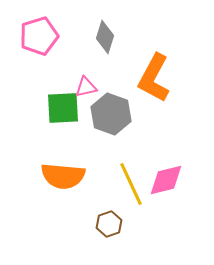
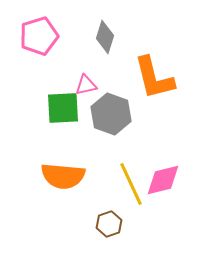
orange L-shape: rotated 42 degrees counterclockwise
pink triangle: moved 2 px up
pink diamond: moved 3 px left
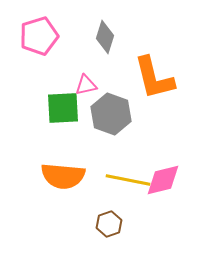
yellow line: moved 3 px left, 4 px up; rotated 54 degrees counterclockwise
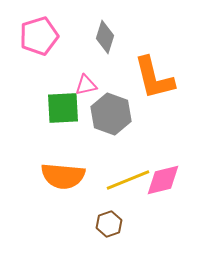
yellow line: rotated 33 degrees counterclockwise
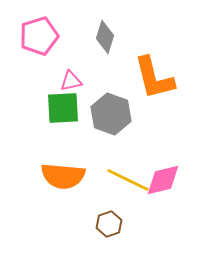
pink triangle: moved 15 px left, 4 px up
yellow line: rotated 48 degrees clockwise
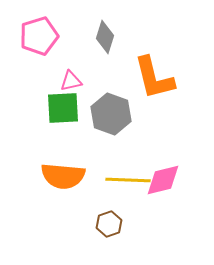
yellow line: rotated 24 degrees counterclockwise
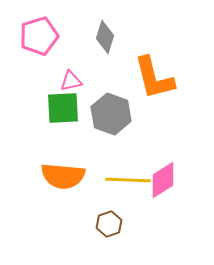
pink diamond: rotated 18 degrees counterclockwise
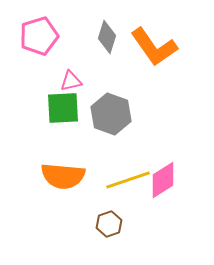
gray diamond: moved 2 px right
orange L-shape: moved 31 px up; rotated 21 degrees counterclockwise
yellow line: rotated 21 degrees counterclockwise
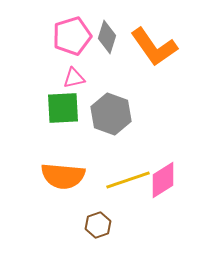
pink pentagon: moved 33 px right
pink triangle: moved 3 px right, 3 px up
brown hexagon: moved 11 px left, 1 px down
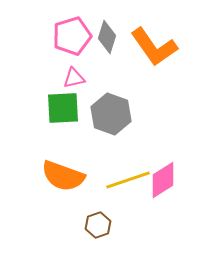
orange semicircle: rotated 15 degrees clockwise
